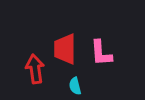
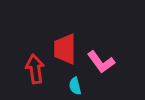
pink L-shape: moved 9 px down; rotated 32 degrees counterclockwise
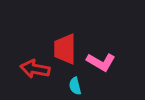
pink L-shape: rotated 24 degrees counterclockwise
red arrow: rotated 72 degrees counterclockwise
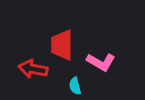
red trapezoid: moved 3 px left, 4 px up
red arrow: moved 2 px left
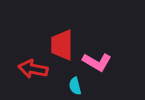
pink L-shape: moved 4 px left
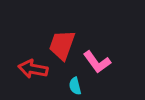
red trapezoid: rotated 20 degrees clockwise
pink L-shape: rotated 24 degrees clockwise
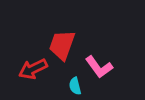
pink L-shape: moved 2 px right, 5 px down
red arrow: rotated 36 degrees counterclockwise
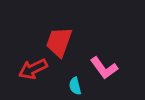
red trapezoid: moved 3 px left, 3 px up
pink L-shape: moved 5 px right, 1 px down
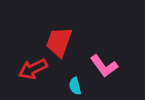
pink L-shape: moved 2 px up
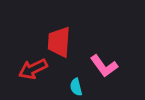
red trapezoid: rotated 16 degrees counterclockwise
cyan semicircle: moved 1 px right, 1 px down
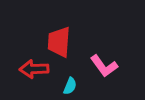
red arrow: moved 1 px right; rotated 24 degrees clockwise
cyan semicircle: moved 6 px left, 1 px up; rotated 144 degrees counterclockwise
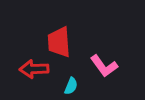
red trapezoid: rotated 8 degrees counterclockwise
cyan semicircle: moved 1 px right
